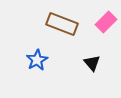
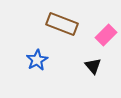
pink rectangle: moved 13 px down
black triangle: moved 1 px right, 3 px down
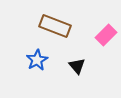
brown rectangle: moved 7 px left, 2 px down
black triangle: moved 16 px left
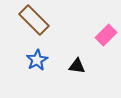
brown rectangle: moved 21 px left, 6 px up; rotated 24 degrees clockwise
black triangle: rotated 42 degrees counterclockwise
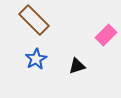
blue star: moved 1 px left, 1 px up
black triangle: rotated 24 degrees counterclockwise
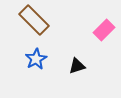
pink rectangle: moved 2 px left, 5 px up
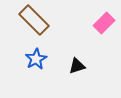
pink rectangle: moved 7 px up
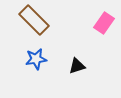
pink rectangle: rotated 10 degrees counterclockwise
blue star: rotated 20 degrees clockwise
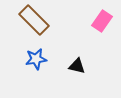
pink rectangle: moved 2 px left, 2 px up
black triangle: rotated 30 degrees clockwise
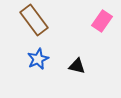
brown rectangle: rotated 8 degrees clockwise
blue star: moved 2 px right; rotated 15 degrees counterclockwise
